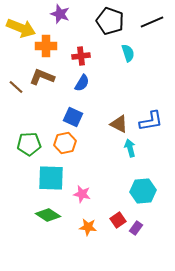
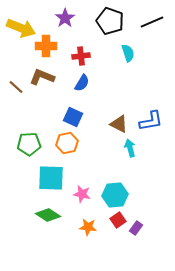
purple star: moved 5 px right, 4 px down; rotated 18 degrees clockwise
orange hexagon: moved 2 px right
cyan hexagon: moved 28 px left, 4 px down
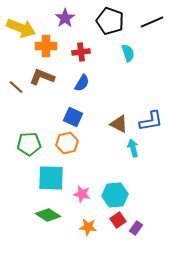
red cross: moved 4 px up
cyan arrow: moved 3 px right
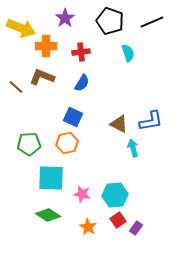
orange star: rotated 24 degrees clockwise
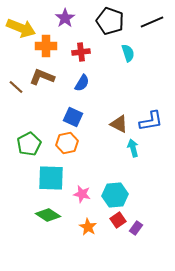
green pentagon: rotated 25 degrees counterclockwise
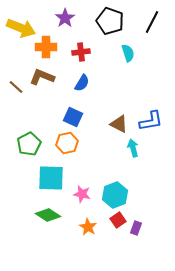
black line: rotated 40 degrees counterclockwise
orange cross: moved 1 px down
cyan hexagon: rotated 15 degrees counterclockwise
purple rectangle: rotated 16 degrees counterclockwise
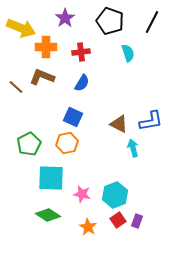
purple rectangle: moved 1 px right, 7 px up
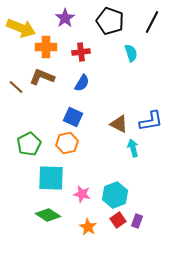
cyan semicircle: moved 3 px right
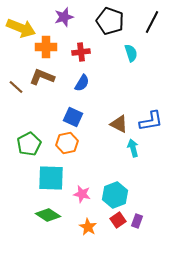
purple star: moved 1 px left, 1 px up; rotated 18 degrees clockwise
